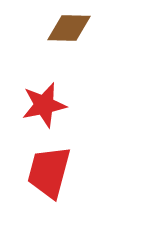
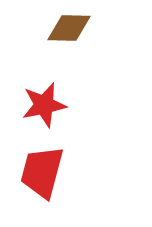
red trapezoid: moved 7 px left
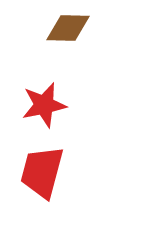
brown diamond: moved 1 px left
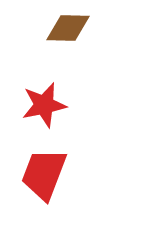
red trapezoid: moved 2 px right, 2 px down; rotated 6 degrees clockwise
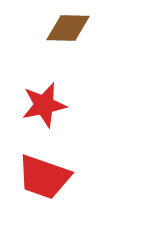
red trapezoid: moved 3 px down; rotated 92 degrees counterclockwise
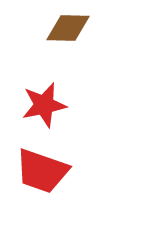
red trapezoid: moved 2 px left, 6 px up
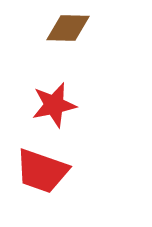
red star: moved 10 px right
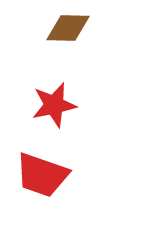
red trapezoid: moved 4 px down
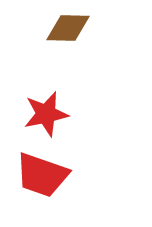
red star: moved 8 px left, 9 px down
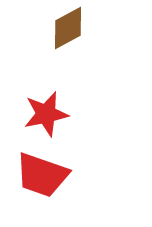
brown diamond: rotated 30 degrees counterclockwise
